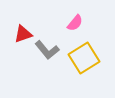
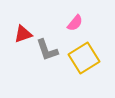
gray L-shape: rotated 20 degrees clockwise
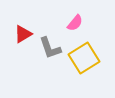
red triangle: rotated 12 degrees counterclockwise
gray L-shape: moved 3 px right, 2 px up
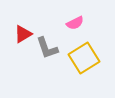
pink semicircle: rotated 24 degrees clockwise
gray L-shape: moved 3 px left
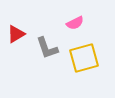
red triangle: moved 7 px left
yellow square: rotated 16 degrees clockwise
